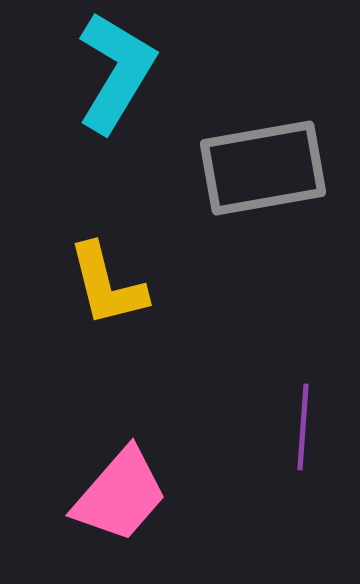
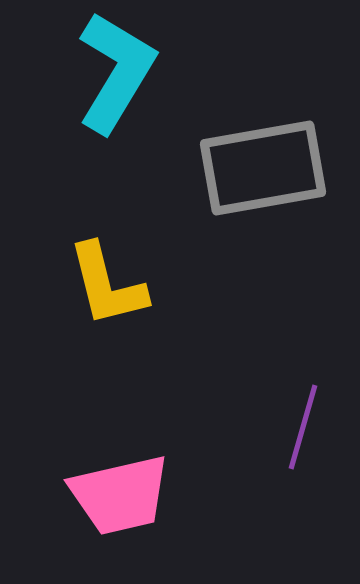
purple line: rotated 12 degrees clockwise
pink trapezoid: rotated 36 degrees clockwise
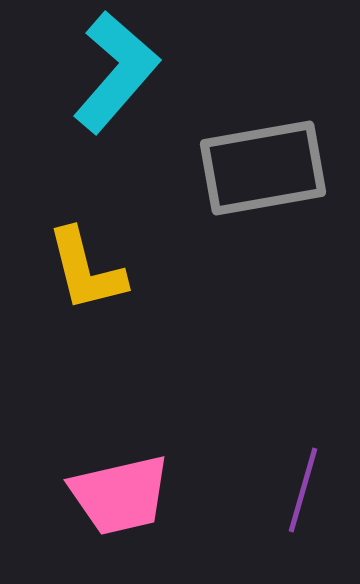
cyan L-shape: rotated 10 degrees clockwise
yellow L-shape: moved 21 px left, 15 px up
purple line: moved 63 px down
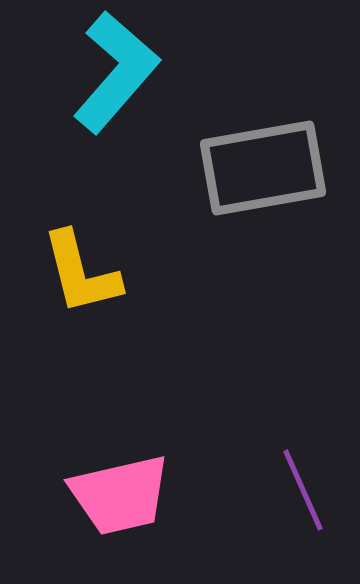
yellow L-shape: moved 5 px left, 3 px down
purple line: rotated 40 degrees counterclockwise
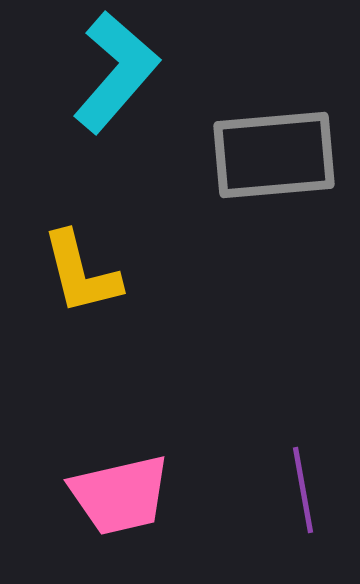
gray rectangle: moved 11 px right, 13 px up; rotated 5 degrees clockwise
purple line: rotated 14 degrees clockwise
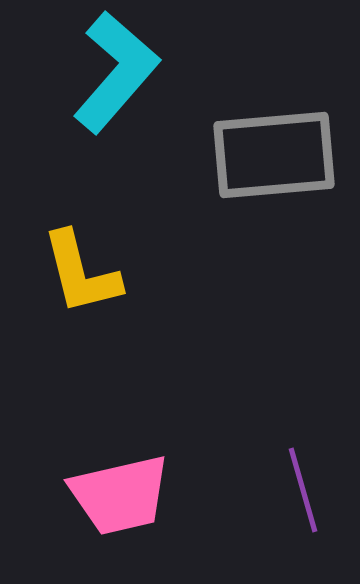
purple line: rotated 6 degrees counterclockwise
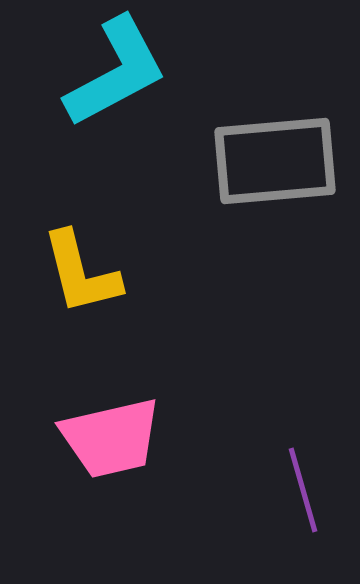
cyan L-shape: rotated 21 degrees clockwise
gray rectangle: moved 1 px right, 6 px down
pink trapezoid: moved 9 px left, 57 px up
